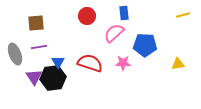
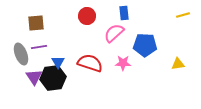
gray ellipse: moved 6 px right
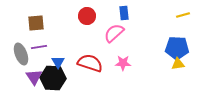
blue pentagon: moved 32 px right, 3 px down
black hexagon: rotated 10 degrees clockwise
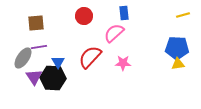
red circle: moved 3 px left
gray ellipse: moved 2 px right, 4 px down; rotated 55 degrees clockwise
red semicircle: moved 6 px up; rotated 65 degrees counterclockwise
